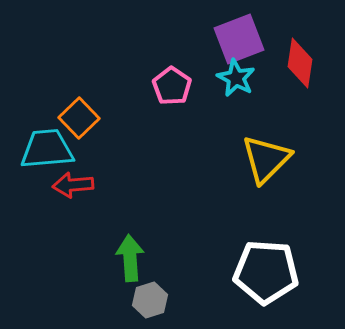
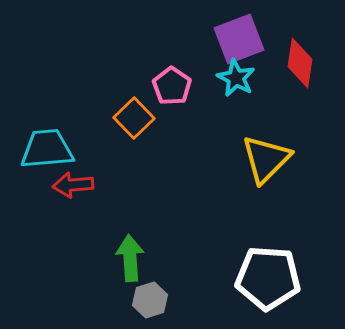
orange square: moved 55 px right
white pentagon: moved 2 px right, 6 px down
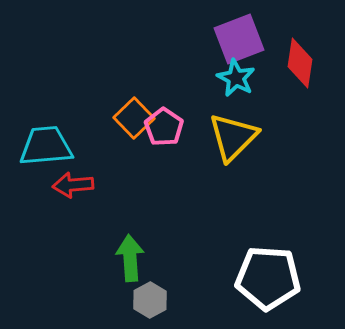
pink pentagon: moved 8 px left, 41 px down
cyan trapezoid: moved 1 px left, 3 px up
yellow triangle: moved 33 px left, 22 px up
gray hexagon: rotated 12 degrees counterclockwise
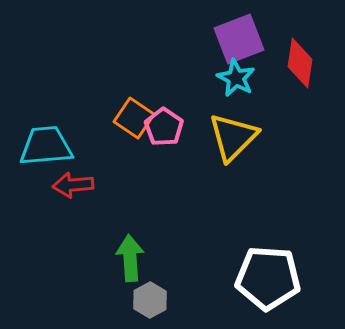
orange square: rotated 12 degrees counterclockwise
